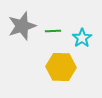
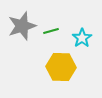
green line: moved 2 px left; rotated 14 degrees counterclockwise
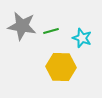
gray star: rotated 28 degrees clockwise
cyan star: rotated 18 degrees counterclockwise
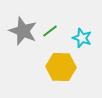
gray star: moved 1 px right, 5 px down; rotated 12 degrees clockwise
green line: moved 1 px left; rotated 21 degrees counterclockwise
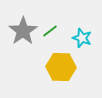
gray star: rotated 16 degrees clockwise
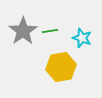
green line: rotated 28 degrees clockwise
yellow hexagon: rotated 12 degrees counterclockwise
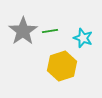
cyan star: moved 1 px right
yellow hexagon: moved 1 px right, 1 px up; rotated 8 degrees counterclockwise
